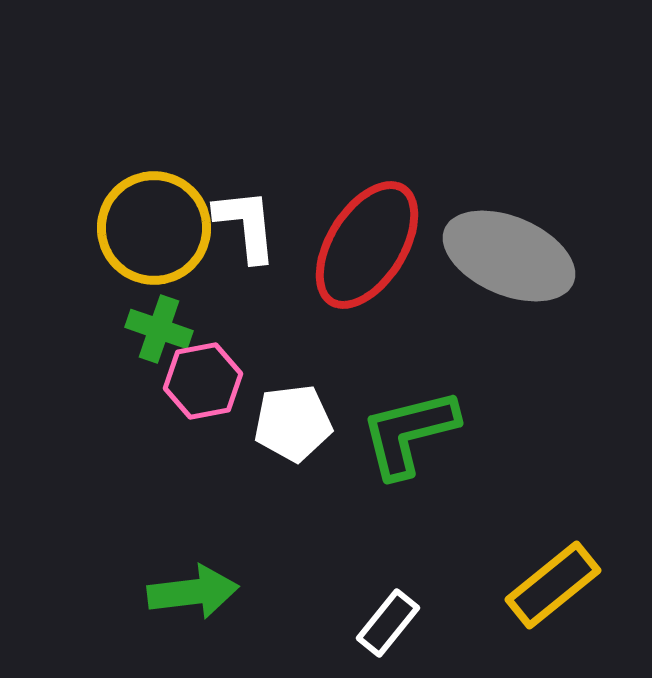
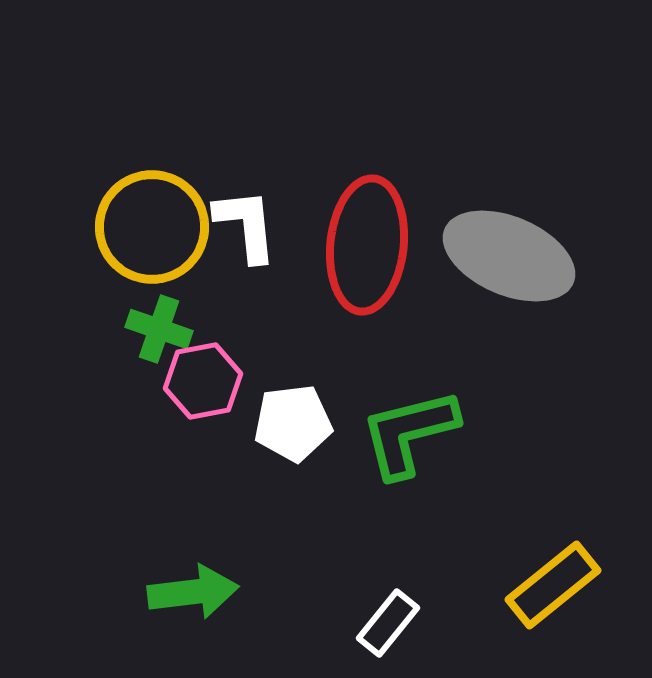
yellow circle: moved 2 px left, 1 px up
red ellipse: rotated 26 degrees counterclockwise
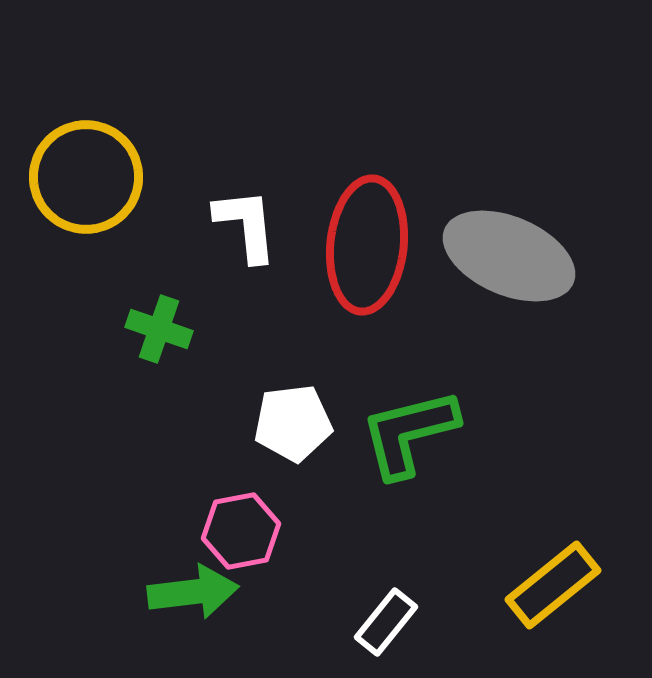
yellow circle: moved 66 px left, 50 px up
pink hexagon: moved 38 px right, 150 px down
white rectangle: moved 2 px left, 1 px up
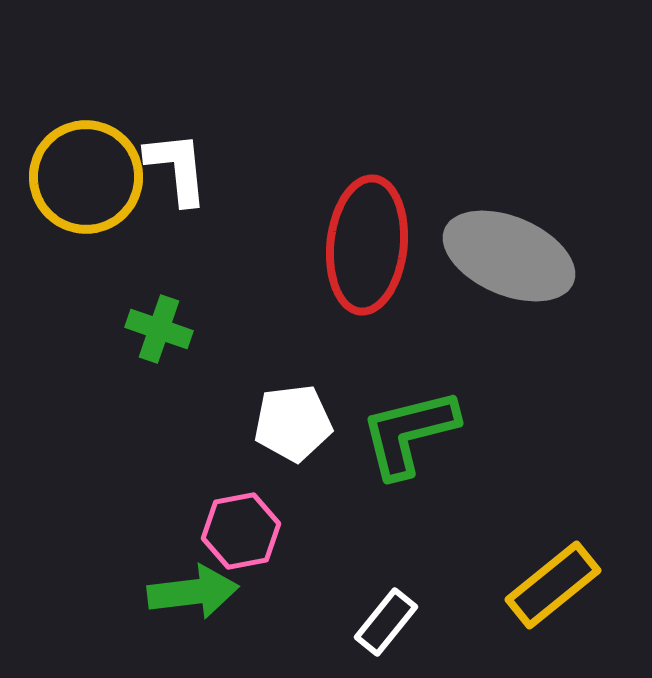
white L-shape: moved 69 px left, 57 px up
